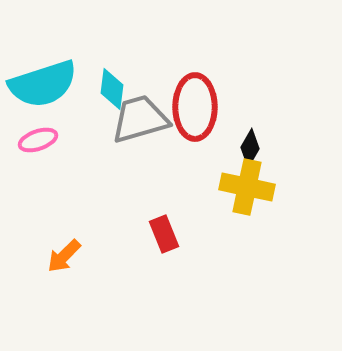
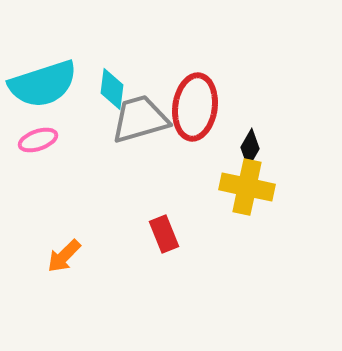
red ellipse: rotated 8 degrees clockwise
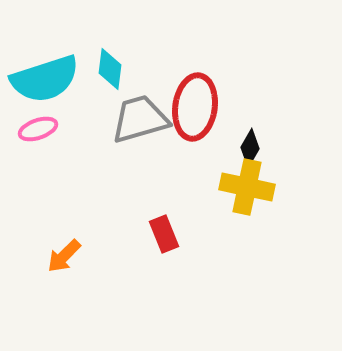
cyan semicircle: moved 2 px right, 5 px up
cyan diamond: moved 2 px left, 20 px up
pink ellipse: moved 11 px up
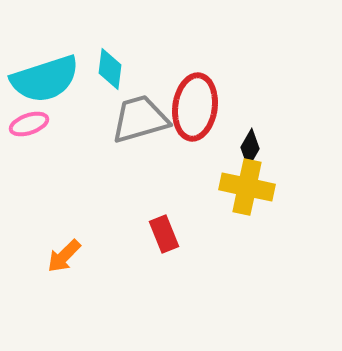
pink ellipse: moved 9 px left, 5 px up
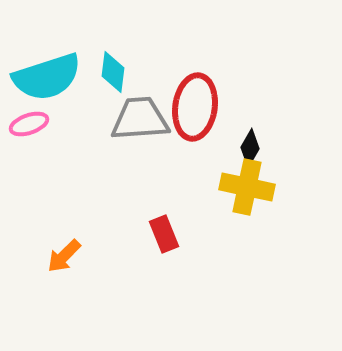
cyan diamond: moved 3 px right, 3 px down
cyan semicircle: moved 2 px right, 2 px up
gray trapezoid: rotated 12 degrees clockwise
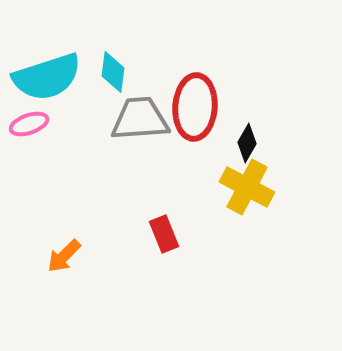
red ellipse: rotated 4 degrees counterclockwise
black diamond: moved 3 px left, 5 px up
yellow cross: rotated 16 degrees clockwise
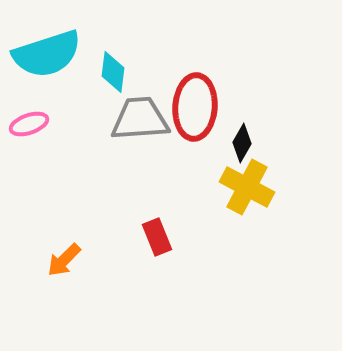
cyan semicircle: moved 23 px up
black diamond: moved 5 px left
red rectangle: moved 7 px left, 3 px down
orange arrow: moved 4 px down
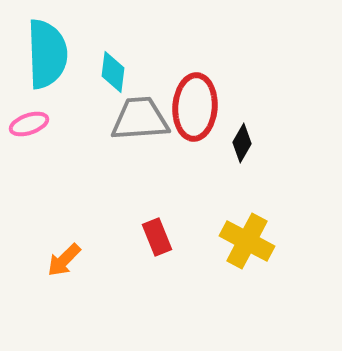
cyan semicircle: rotated 74 degrees counterclockwise
yellow cross: moved 54 px down
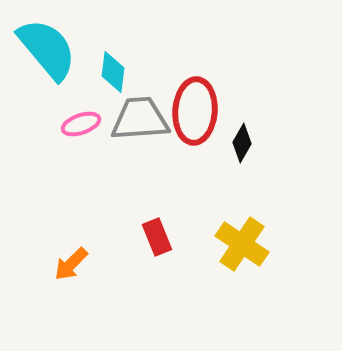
cyan semicircle: moved 5 px up; rotated 38 degrees counterclockwise
red ellipse: moved 4 px down
pink ellipse: moved 52 px right
yellow cross: moved 5 px left, 3 px down; rotated 6 degrees clockwise
orange arrow: moved 7 px right, 4 px down
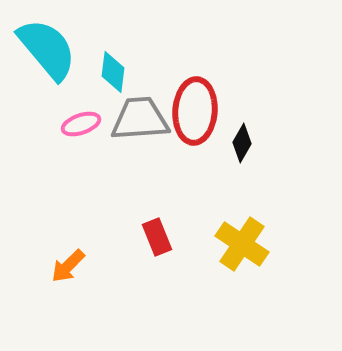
orange arrow: moved 3 px left, 2 px down
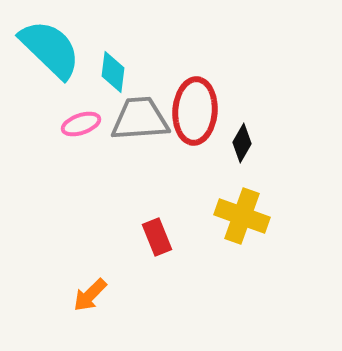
cyan semicircle: moved 3 px right; rotated 6 degrees counterclockwise
yellow cross: moved 28 px up; rotated 14 degrees counterclockwise
orange arrow: moved 22 px right, 29 px down
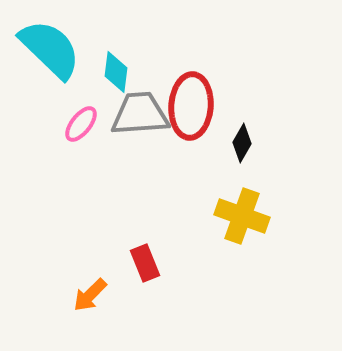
cyan diamond: moved 3 px right
red ellipse: moved 4 px left, 5 px up
gray trapezoid: moved 5 px up
pink ellipse: rotated 33 degrees counterclockwise
red rectangle: moved 12 px left, 26 px down
